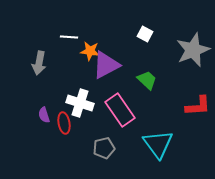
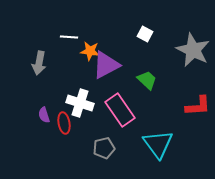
gray star: rotated 24 degrees counterclockwise
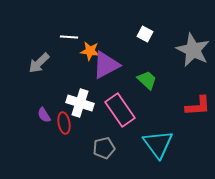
gray arrow: rotated 35 degrees clockwise
purple semicircle: rotated 14 degrees counterclockwise
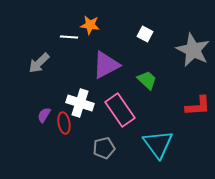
orange star: moved 26 px up
purple semicircle: rotated 63 degrees clockwise
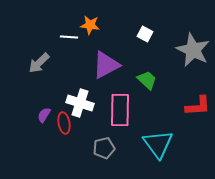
pink rectangle: rotated 36 degrees clockwise
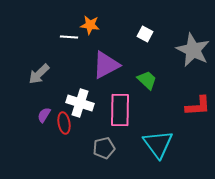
gray arrow: moved 11 px down
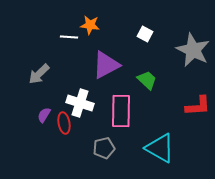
pink rectangle: moved 1 px right, 1 px down
cyan triangle: moved 2 px right, 4 px down; rotated 24 degrees counterclockwise
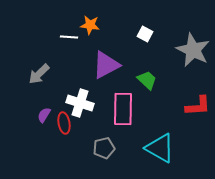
pink rectangle: moved 2 px right, 2 px up
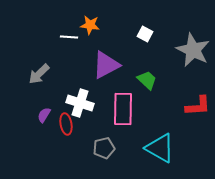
red ellipse: moved 2 px right, 1 px down
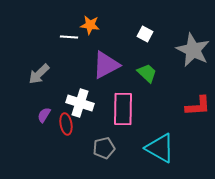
green trapezoid: moved 7 px up
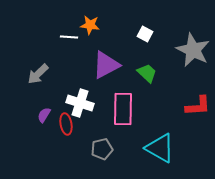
gray arrow: moved 1 px left
gray pentagon: moved 2 px left, 1 px down
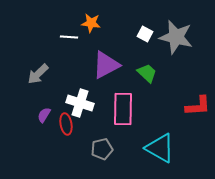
orange star: moved 1 px right, 2 px up
gray star: moved 17 px left, 13 px up; rotated 12 degrees counterclockwise
